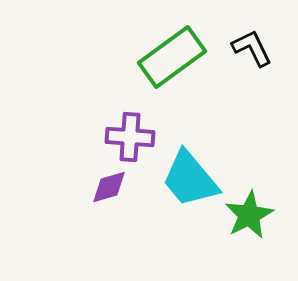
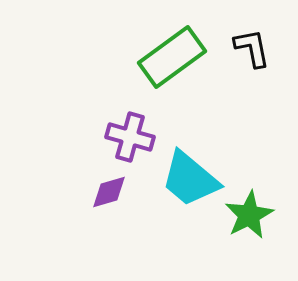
black L-shape: rotated 15 degrees clockwise
purple cross: rotated 12 degrees clockwise
cyan trapezoid: rotated 10 degrees counterclockwise
purple diamond: moved 5 px down
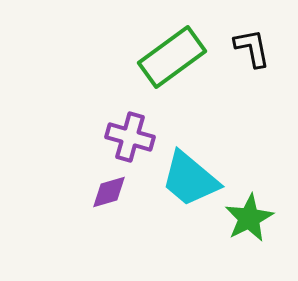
green star: moved 3 px down
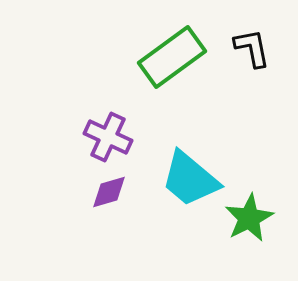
purple cross: moved 22 px left; rotated 9 degrees clockwise
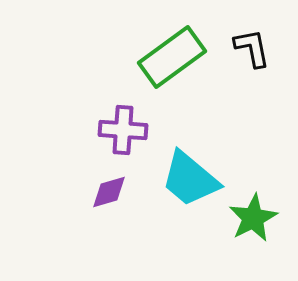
purple cross: moved 15 px right, 7 px up; rotated 21 degrees counterclockwise
green star: moved 4 px right
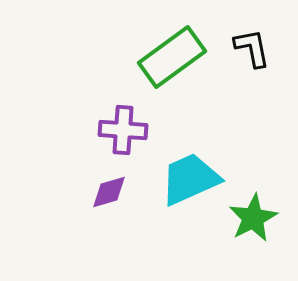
cyan trapezoid: rotated 116 degrees clockwise
